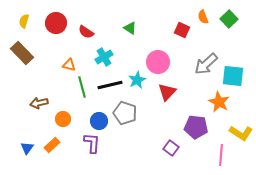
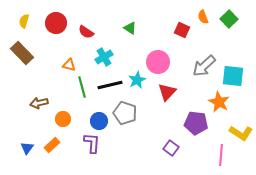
gray arrow: moved 2 px left, 2 px down
purple pentagon: moved 4 px up
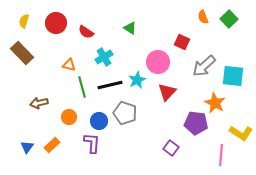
red square: moved 12 px down
orange star: moved 4 px left, 1 px down
orange circle: moved 6 px right, 2 px up
blue triangle: moved 1 px up
